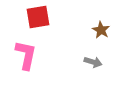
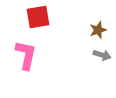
brown star: moved 3 px left; rotated 24 degrees clockwise
gray arrow: moved 9 px right, 7 px up
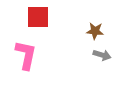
red square: rotated 10 degrees clockwise
brown star: moved 3 px left, 1 px down; rotated 24 degrees clockwise
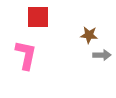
brown star: moved 6 px left, 4 px down
gray arrow: rotated 18 degrees counterclockwise
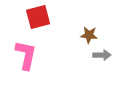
red square: rotated 15 degrees counterclockwise
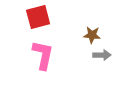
brown star: moved 3 px right
pink L-shape: moved 17 px right
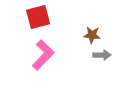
pink L-shape: rotated 32 degrees clockwise
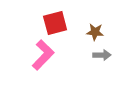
red square: moved 17 px right, 6 px down
brown star: moved 3 px right, 3 px up
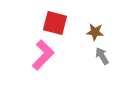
red square: rotated 30 degrees clockwise
gray arrow: moved 1 px down; rotated 120 degrees counterclockwise
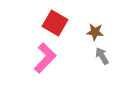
red square: rotated 15 degrees clockwise
pink L-shape: moved 2 px right, 3 px down
